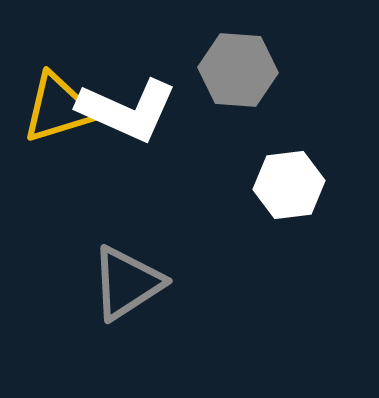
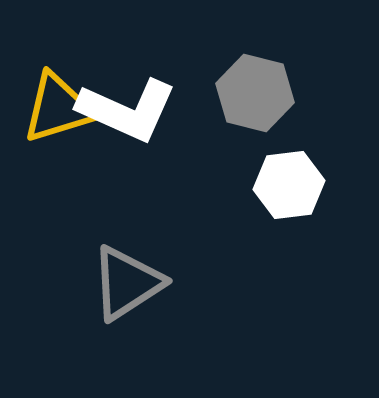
gray hexagon: moved 17 px right, 23 px down; rotated 10 degrees clockwise
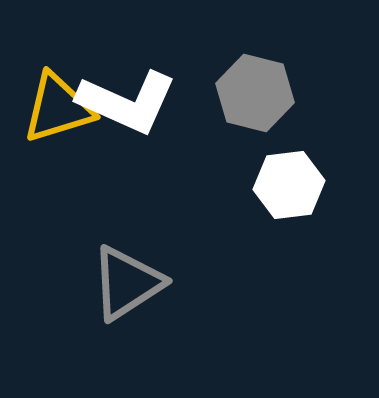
white L-shape: moved 8 px up
